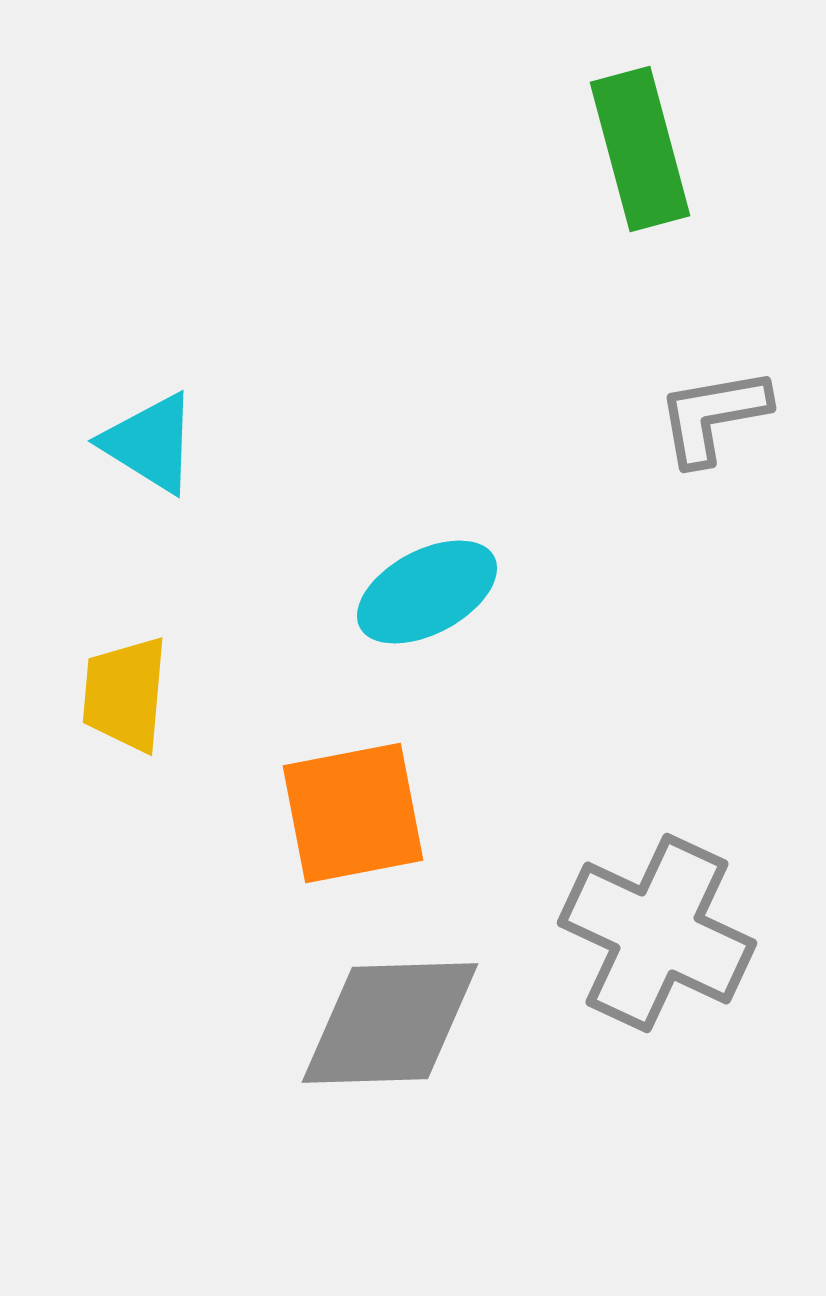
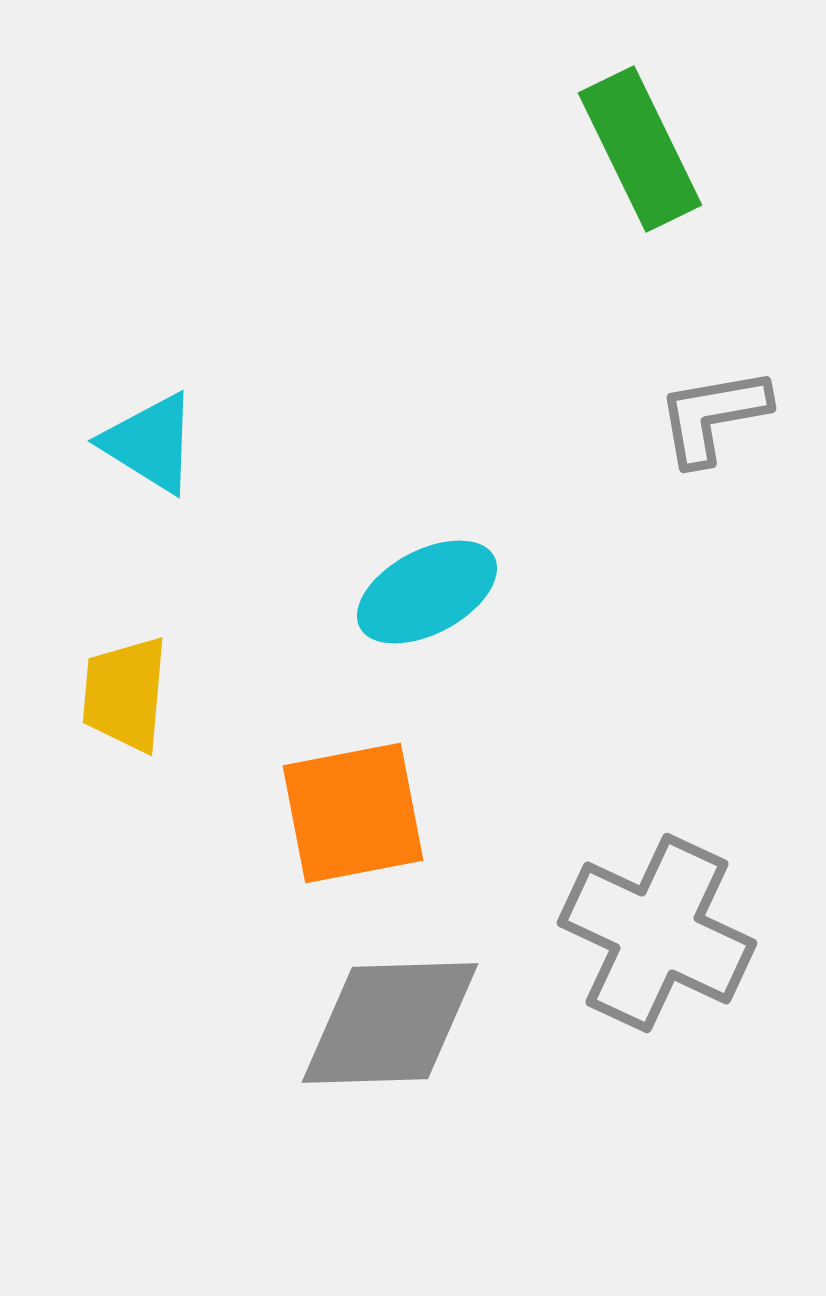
green rectangle: rotated 11 degrees counterclockwise
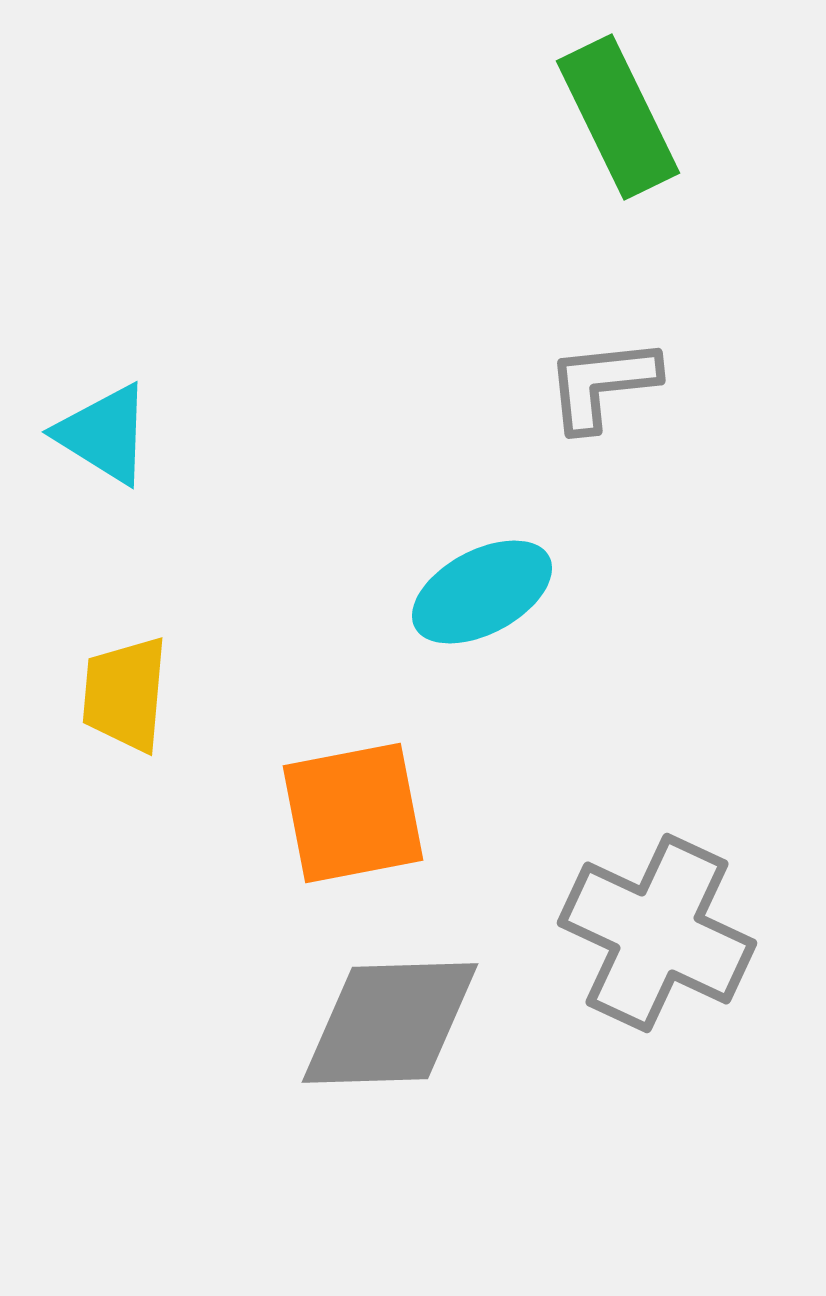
green rectangle: moved 22 px left, 32 px up
gray L-shape: moved 111 px left, 32 px up; rotated 4 degrees clockwise
cyan triangle: moved 46 px left, 9 px up
cyan ellipse: moved 55 px right
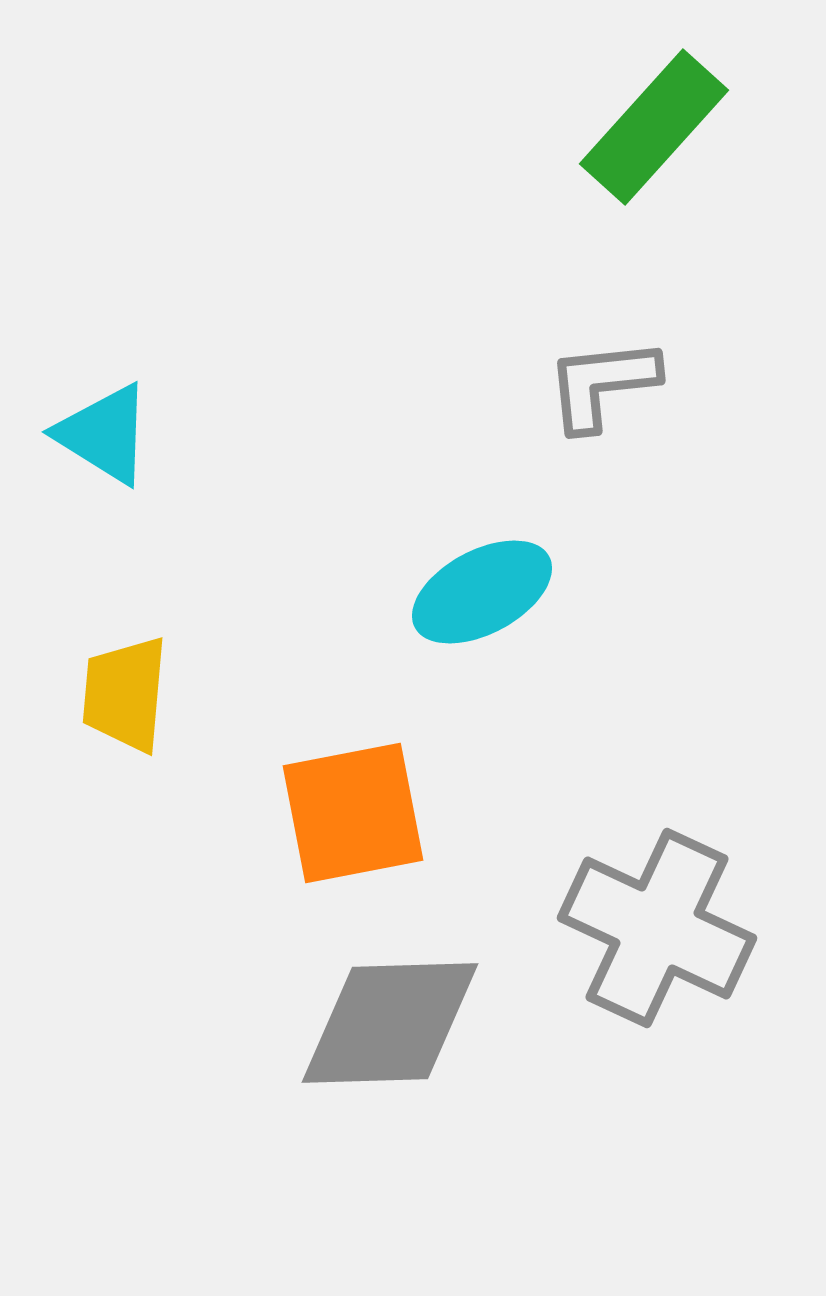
green rectangle: moved 36 px right, 10 px down; rotated 68 degrees clockwise
gray cross: moved 5 px up
